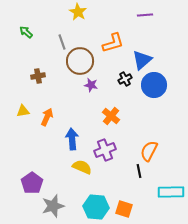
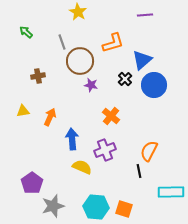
black cross: rotated 16 degrees counterclockwise
orange arrow: moved 3 px right
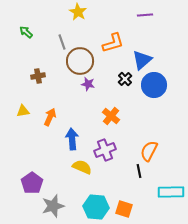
purple star: moved 3 px left, 1 px up
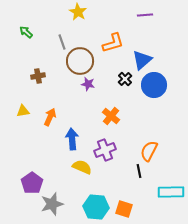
gray star: moved 1 px left, 2 px up
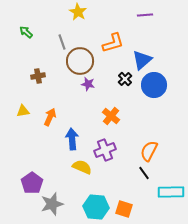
black line: moved 5 px right, 2 px down; rotated 24 degrees counterclockwise
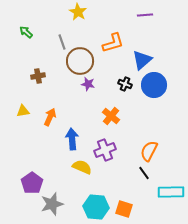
black cross: moved 5 px down; rotated 24 degrees counterclockwise
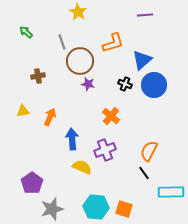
gray star: moved 5 px down
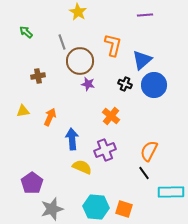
orange L-shape: moved 2 px down; rotated 60 degrees counterclockwise
